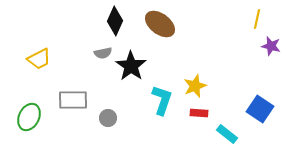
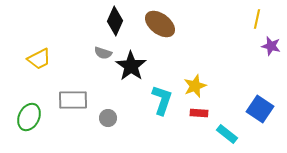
gray semicircle: rotated 30 degrees clockwise
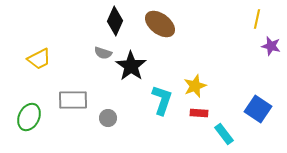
blue square: moved 2 px left
cyan rectangle: moved 3 px left; rotated 15 degrees clockwise
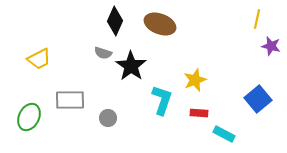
brown ellipse: rotated 16 degrees counterclockwise
yellow star: moved 6 px up
gray rectangle: moved 3 px left
blue square: moved 10 px up; rotated 16 degrees clockwise
cyan rectangle: rotated 25 degrees counterclockwise
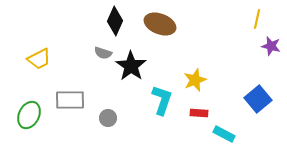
green ellipse: moved 2 px up
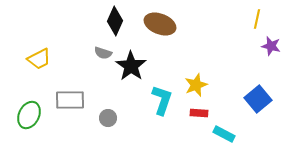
yellow star: moved 1 px right, 5 px down
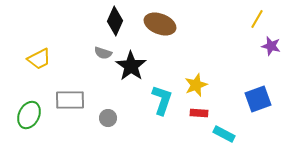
yellow line: rotated 18 degrees clockwise
blue square: rotated 20 degrees clockwise
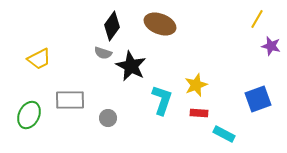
black diamond: moved 3 px left, 5 px down; rotated 12 degrees clockwise
black star: rotated 8 degrees counterclockwise
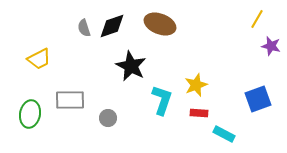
black diamond: rotated 36 degrees clockwise
gray semicircle: moved 19 px left, 25 px up; rotated 54 degrees clockwise
green ellipse: moved 1 px right, 1 px up; rotated 16 degrees counterclockwise
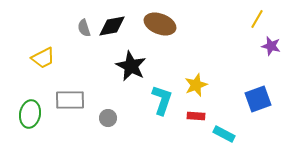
black diamond: rotated 8 degrees clockwise
yellow trapezoid: moved 4 px right, 1 px up
red rectangle: moved 3 px left, 3 px down
